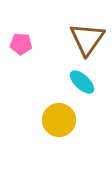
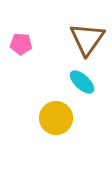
yellow circle: moved 3 px left, 2 px up
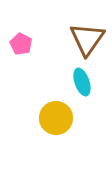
pink pentagon: rotated 25 degrees clockwise
cyan ellipse: rotated 28 degrees clockwise
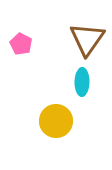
cyan ellipse: rotated 20 degrees clockwise
yellow circle: moved 3 px down
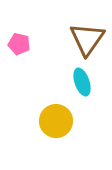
pink pentagon: moved 2 px left; rotated 15 degrees counterclockwise
cyan ellipse: rotated 20 degrees counterclockwise
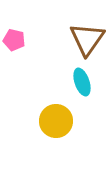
pink pentagon: moved 5 px left, 4 px up
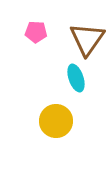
pink pentagon: moved 22 px right, 8 px up; rotated 10 degrees counterclockwise
cyan ellipse: moved 6 px left, 4 px up
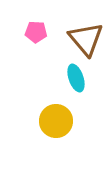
brown triangle: moved 1 px left; rotated 15 degrees counterclockwise
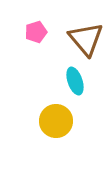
pink pentagon: rotated 20 degrees counterclockwise
cyan ellipse: moved 1 px left, 3 px down
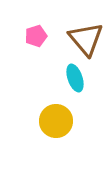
pink pentagon: moved 4 px down
cyan ellipse: moved 3 px up
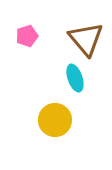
pink pentagon: moved 9 px left
yellow circle: moved 1 px left, 1 px up
